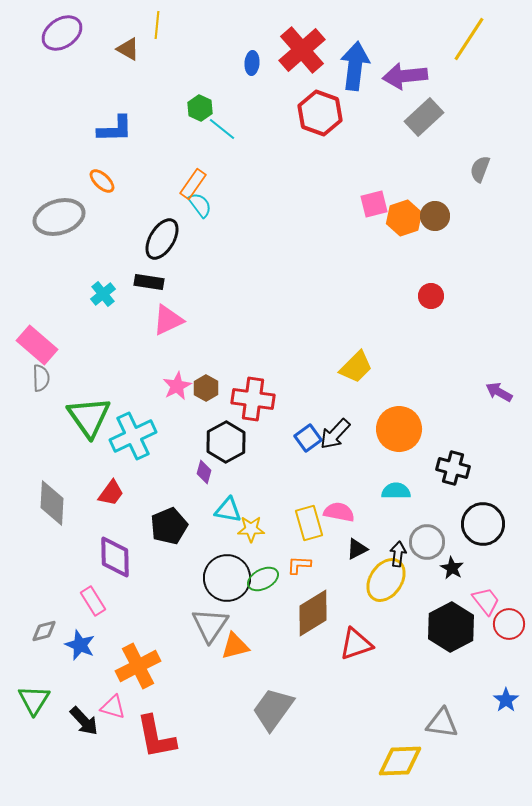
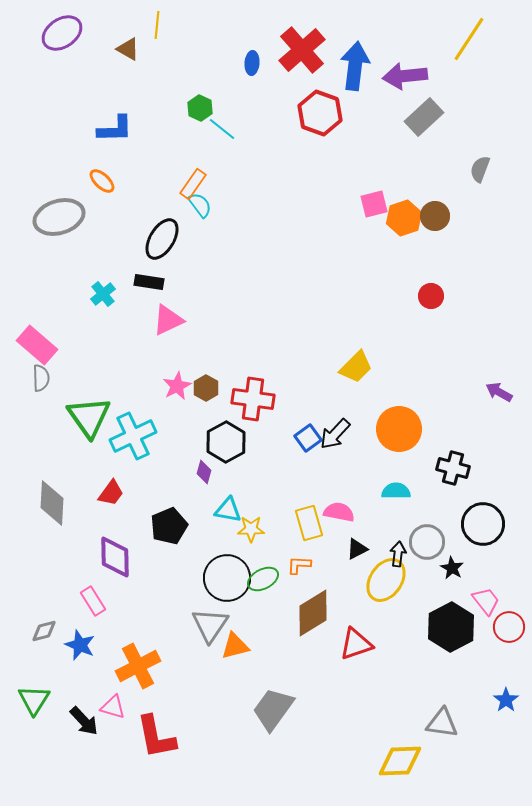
red circle at (509, 624): moved 3 px down
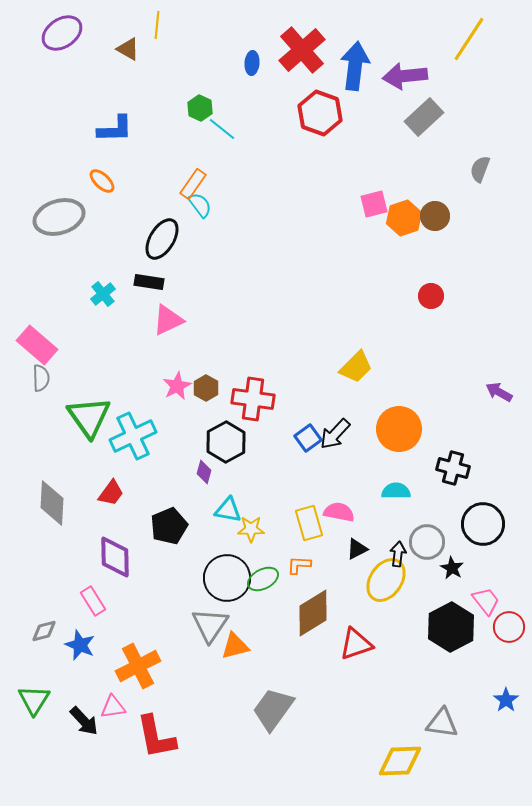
pink triangle at (113, 707): rotated 24 degrees counterclockwise
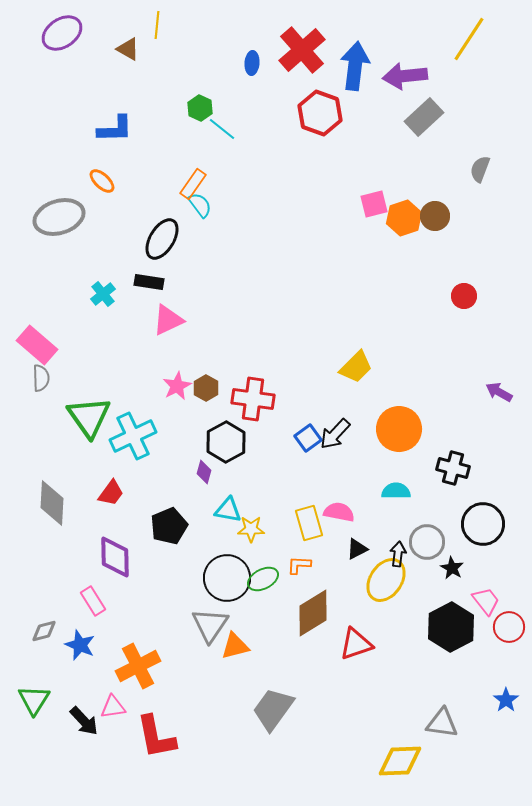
red circle at (431, 296): moved 33 px right
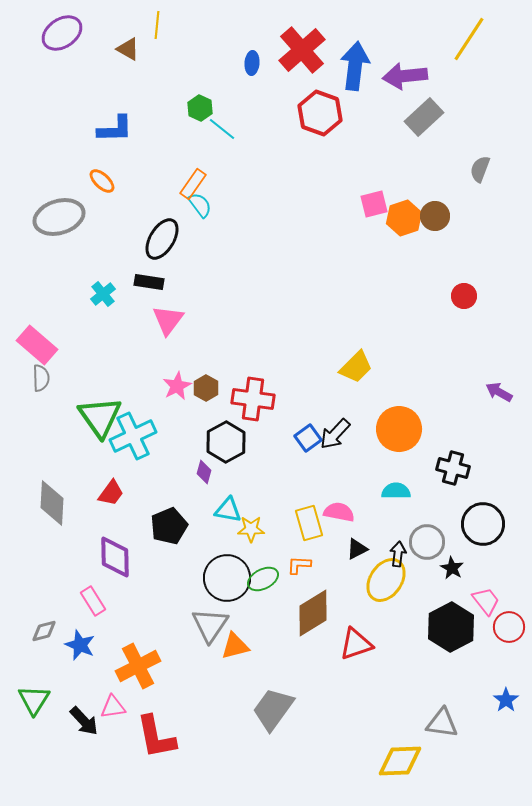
pink triangle at (168, 320): rotated 28 degrees counterclockwise
green triangle at (89, 417): moved 11 px right
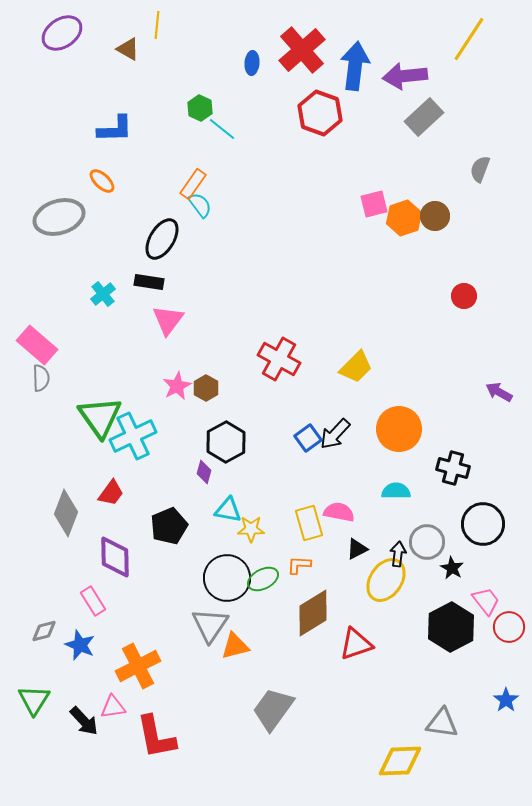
red cross at (253, 399): moved 26 px right, 40 px up; rotated 21 degrees clockwise
gray diamond at (52, 503): moved 14 px right, 10 px down; rotated 18 degrees clockwise
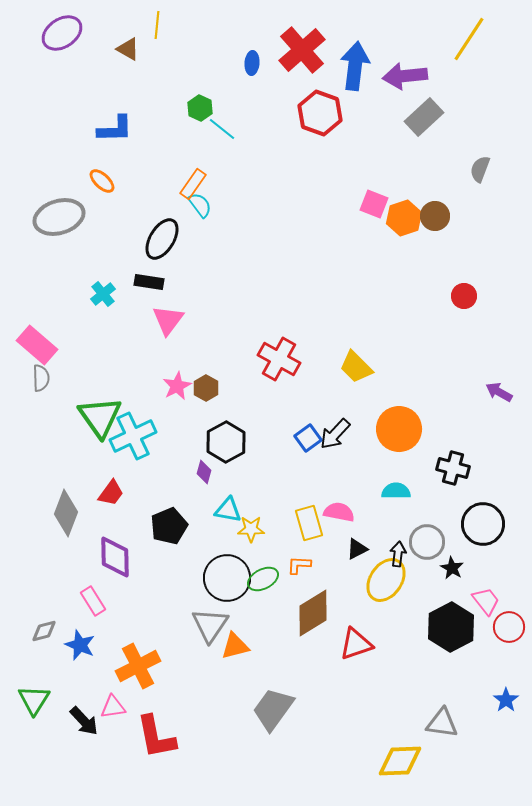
pink square at (374, 204): rotated 36 degrees clockwise
yellow trapezoid at (356, 367): rotated 90 degrees clockwise
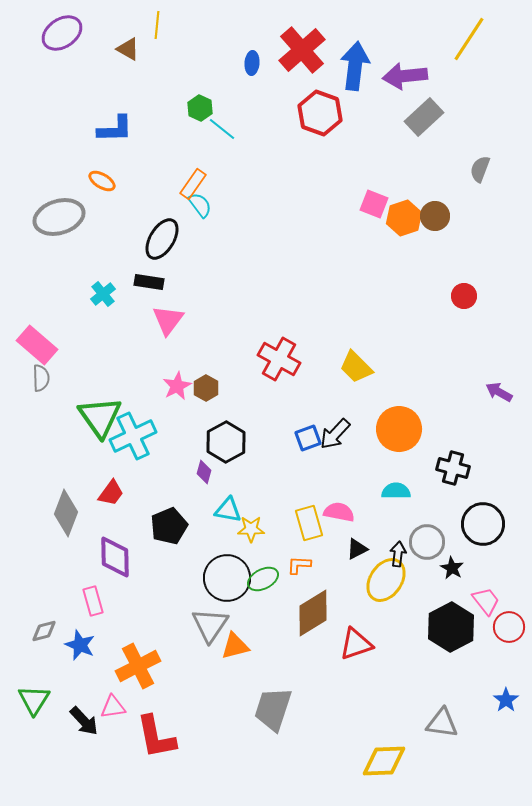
orange ellipse at (102, 181): rotated 12 degrees counterclockwise
blue square at (308, 438): rotated 16 degrees clockwise
pink rectangle at (93, 601): rotated 16 degrees clockwise
gray trapezoid at (273, 709): rotated 18 degrees counterclockwise
yellow diamond at (400, 761): moved 16 px left
